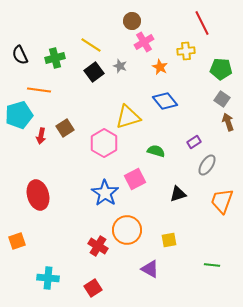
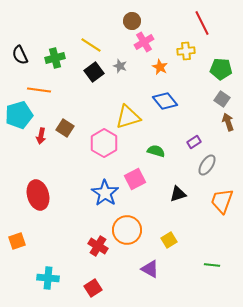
brown square: rotated 24 degrees counterclockwise
yellow square: rotated 21 degrees counterclockwise
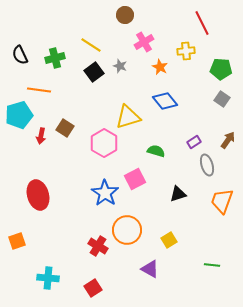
brown circle: moved 7 px left, 6 px up
brown arrow: moved 18 px down; rotated 54 degrees clockwise
gray ellipse: rotated 50 degrees counterclockwise
